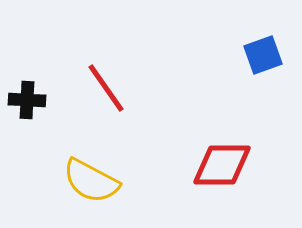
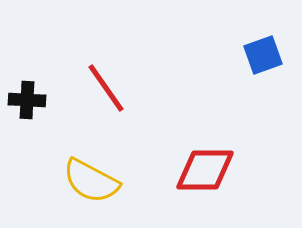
red diamond: moved 17 px left, 5 px down
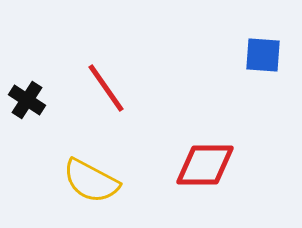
blue square: rotated 24 degrees clockwise
black cross: rotated 30 degrees clockwise
red diamond: moved 5 px up
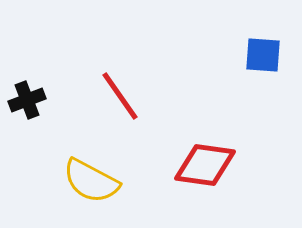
red line: moved 14 px right, 8 px down
black cross: rotated 36 degrees clockwise
red diamond: rotated 8 degrees clockwise
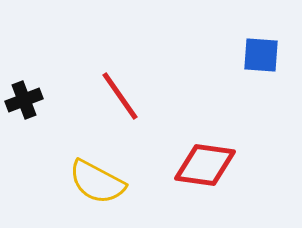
blue square: moved 2 px left
black cross: moved 3 px left
yellow semicircle: moved 6 px right, 1 px down
